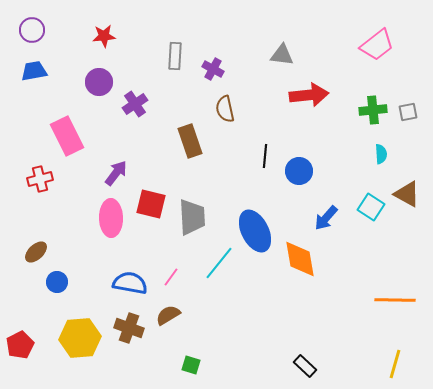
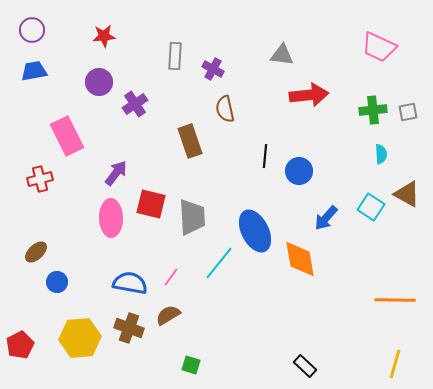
pink trapezoid at (377, 45): moved 2 px right, 2 px down; rotated 63 degrees clockwise
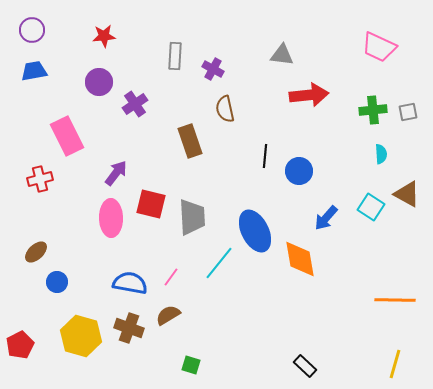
yellow hexagon at (80, 338): moved 1 px right, 2 px up; rotated 21 degrees clockwise
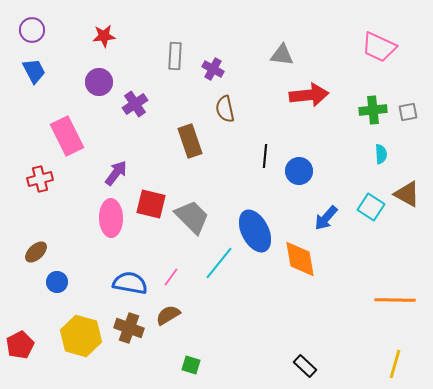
blue trapezoid at (34, 71): rotated 72 degrees clockwise
gray trapezoid at (192, 217): rotated 42 degrees counterclockwise
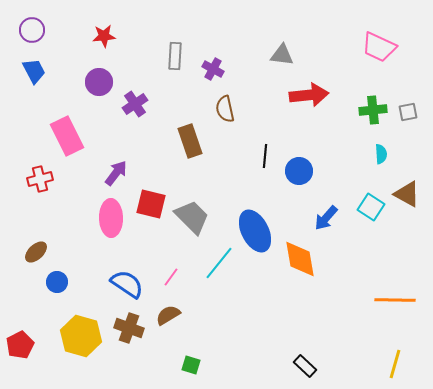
blue semicircle at (130, 283): moved 3 px left, 1 px down; rotated 24 degrees clockwise
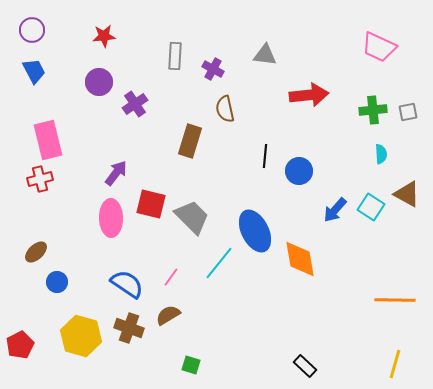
gray triangle at (282, 55): moved 17 px left
pink rectangle at (67, 136): moved 19 px left, 4 px down; rotated 12 degrees clockwise
brown rectangle at (190, 141): rotated 36 degrees clockwise
blue arrow at (326, 218): moved 9 px right, 8 px up
